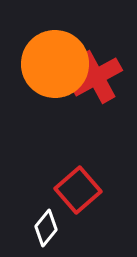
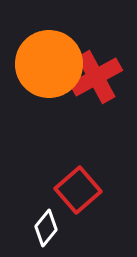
orange circle: moved 6 px left
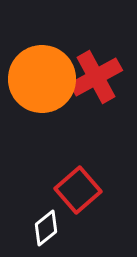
orange circle: moved 7 px left, 15 px down
white diamond: rotated 12 degrees clockwise
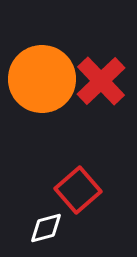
red cross: moved 5 px right, 4 px down; rotated 15 degrees counterclockwise
white diamond: rotated 24 degrees clockwise
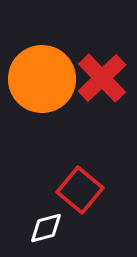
red cross: moved 1 px right, 3 px up
red square: moved 2 px right; rotated 9 degrees counterclockwise
